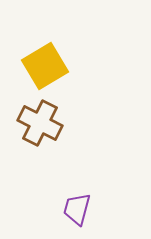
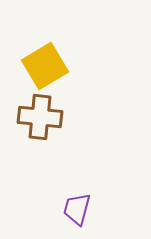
brown cross: moved 6 px up; rotated 21 degrees counterclockwise
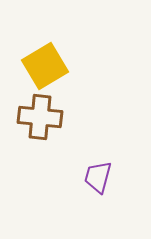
purple trapezoid: moved 21 px right, 32 px up
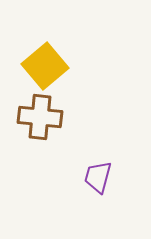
yellow square: rotated 9 degrees counterclockwise
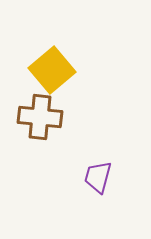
yellow square: moved 7 px right, 4 px down
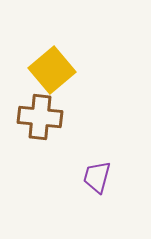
purple trapezoid: moved 1 px left
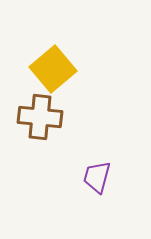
yellow square: moved 1 px right, 1 px up
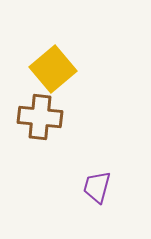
purple trapezoid: moved 10 px down
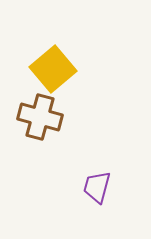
brown cross: rotated 9 degrees clockwise
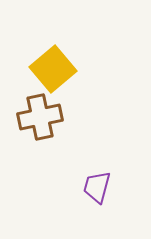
brown cross: rotated 27 degrees counterclockwise
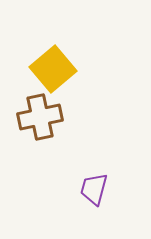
purple trapezoid: moved 3 px left, 2 px down
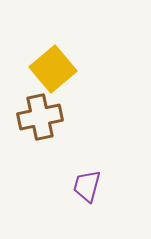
purple trapezoid: moved 7 px left, 3 px up
